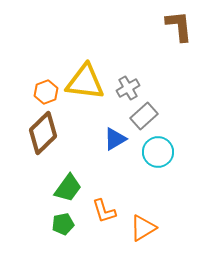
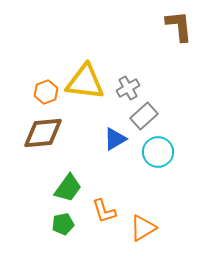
brown diamond: rotated 39 degrees clockwise
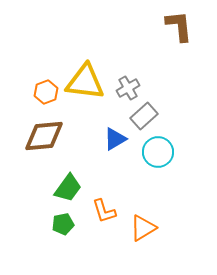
brown diamond: moved 1 px right, 3 px down
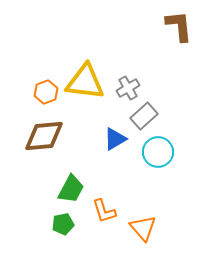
green trapezoid: moved 3 px right, 1 px down; rotated 8 degrees counterclockwise
orange triangle: rotated 40 degrees counterclockwise
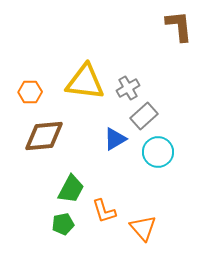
orange hexagon: moved 16 px left; rotated 20 degrees clockwise
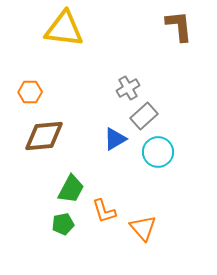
yellow triangle: moved 21 px left, 53 px up
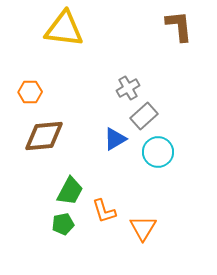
green trapezoid: moved 1 px left, 2 px down
orange triangle: rotated 12 degrees clockwise
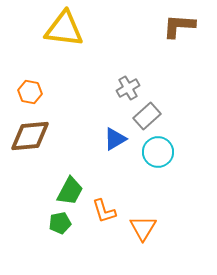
brown L-shape: rotated 80 degrees counterclockwise
orange hexagon: rotated 10 degrees clockwise
gray rectangle: moved 3 px right
brown diamond: moved 14 px left
green pentagon: moved 3 px left, 1 px up
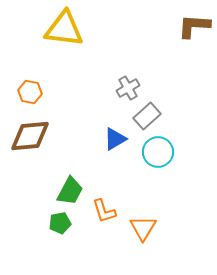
brown L-shape: moved 15 px right
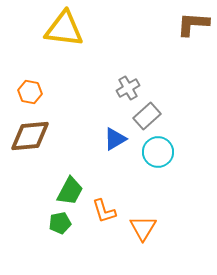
brown L-shape: moved 1 px left, 2 px up
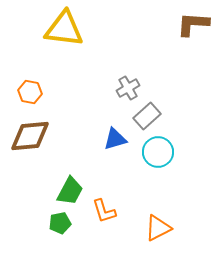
blue triangle: rotated 15 degrees clockwise
orange triangle: moved 15 px right; rotated 32 degrees clockwise
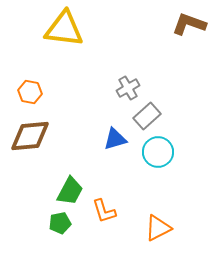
brown L-shape: moved 4 px left; rotated 16 degrees clockwise
